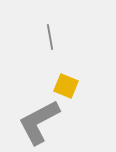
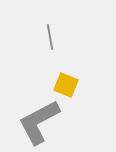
yellow square: moved 1 px up
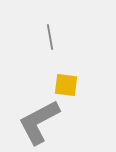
yellow square: rotated 15 degrees counterclockwise
